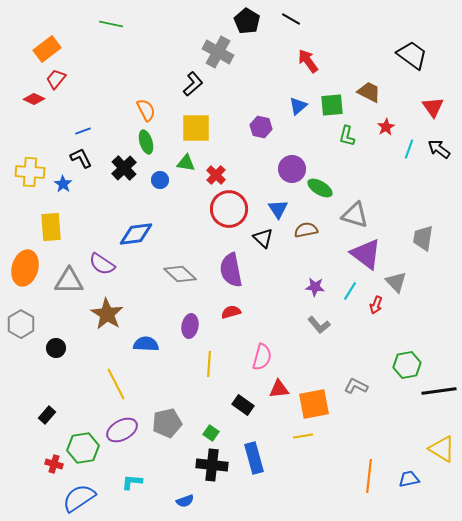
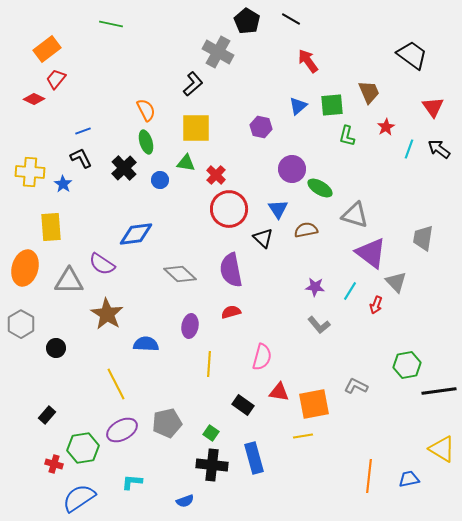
brown trapezoid at (369, 92): rotated 40 degrees clockwise
purple triangle at (366, 254): moved 5 px right, 1 px up
red triangle at (279, 389): moved 3 px down; rotated 15 degrees clockwise
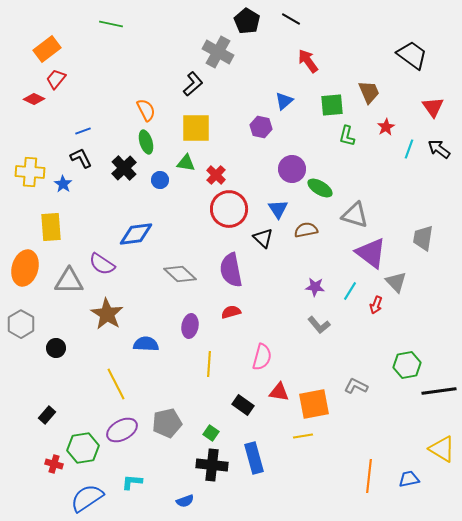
blue triangle at (298, 106): moved 14 px left, 5 px up
blue semicircle at (79, 498): moved 8 px right
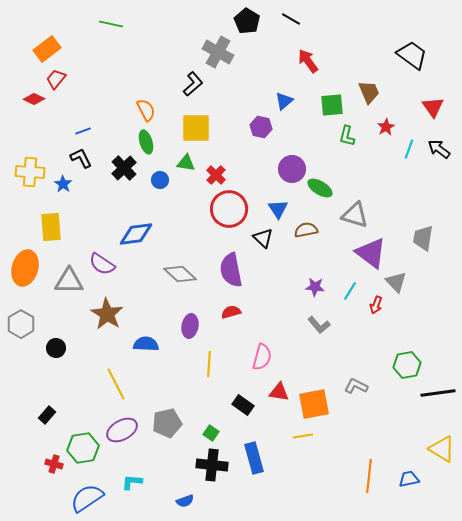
black line at (439, 391): moved 1 px left, 2 px down
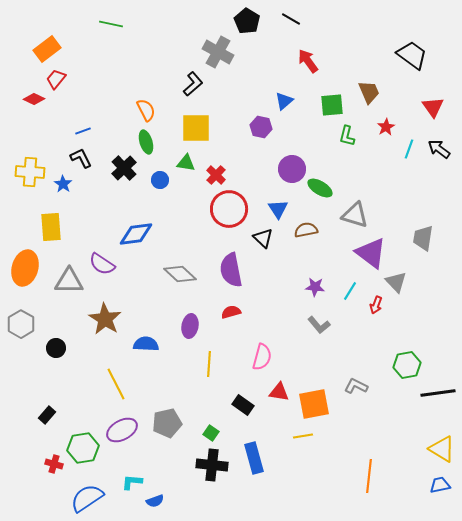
brown star at (107, 314): moved 2 px left, 5 px down
blue trapezoid at (409, 479): moved 31 px right, 6 px down
blue semicircle at (185, 501): moved 30 px left
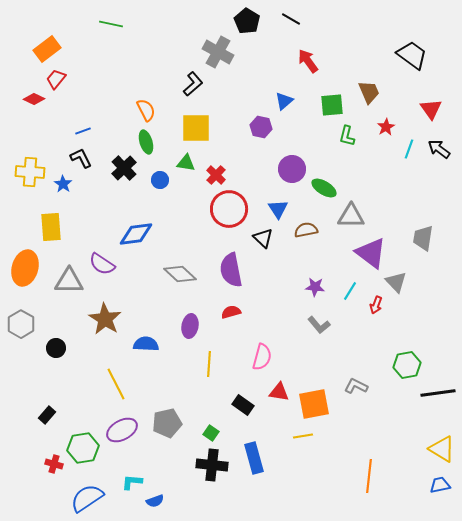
red triangle at (433, 107): moved 2 px left, 2 px down
green ellipse at (320, 188): moved 4 px right
gray triangle at (355, 215): moved 4 px left, 1 px down; rotated 16 degrees counterclockwise
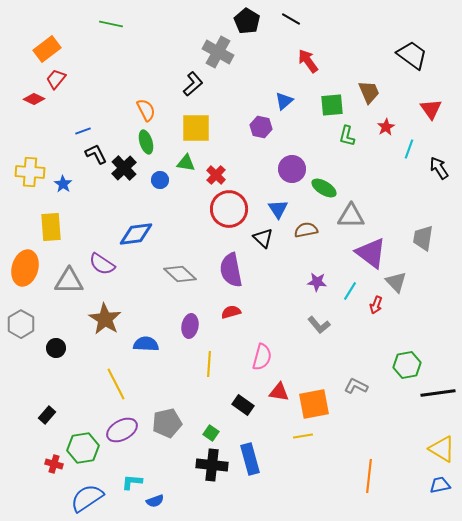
black arrow at (439, 149): moved 19 px down; rotated 20 degrees clockwise
black L-shape at (81, 158): moved 15 px right, 4 px up
purple star at (315, 287): moved 2 px right, 5 px up
blue rectangle at (254, 458): moved 4 px left, 1 px down
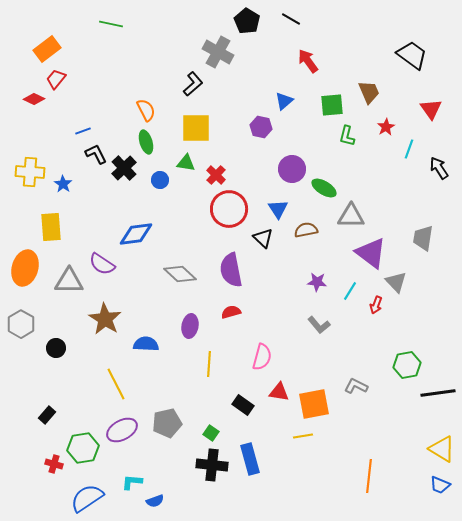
blue trapezoid at (440, 485): rotated 145 degrees counterclockwise
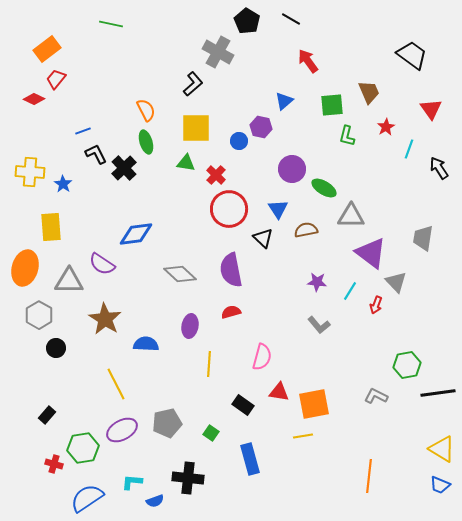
blue circle at (160, 180): moved 79 px right, 39 px up
gray hexagon at (21, 324): moved 18 px right, 9 px up
gray L-shape at (356, 386): moved 20 px right, 10 px down
black cross at (212, 465): moved 24 px left, 13 px down
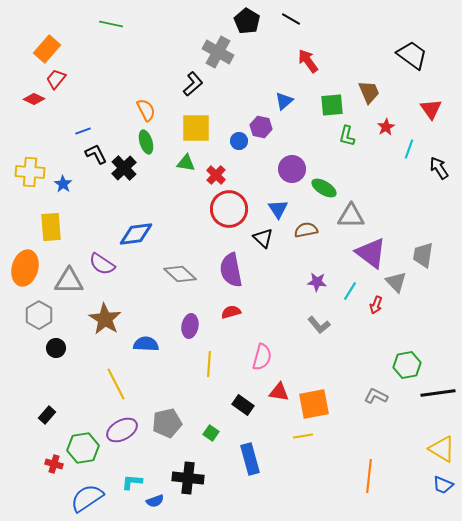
orange rectangle at (47, 49): rotated 12 degrees counterclockwise
gray trapezoid at (423, 238): moved 17 px down
blue trapezoid at (440, 485): moved 3 px right
